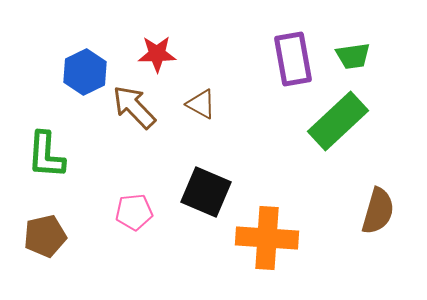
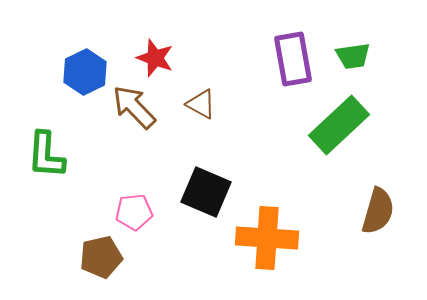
red star: moved 2 px left, 4 px down; rotated 21 degrees clockwise
green rectangle: moved 1 px right, 4 px down
brown pentagon: moved 56 px right, 21 px down
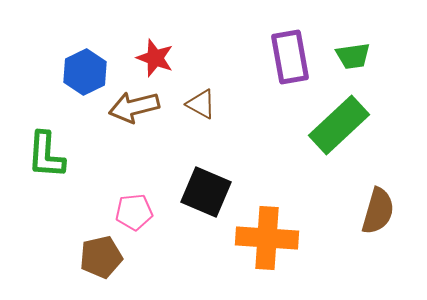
purple rectangle: moved 3 px left, 2 px up
brown arrow: rotated 60 degrees counterclockwise
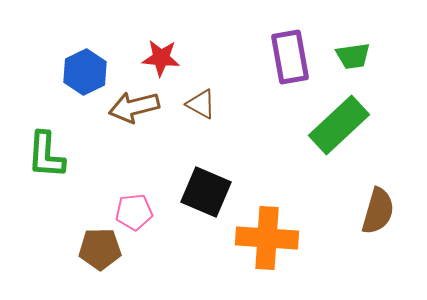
red star: moved 6 px right; rotated 15 degrees counterclockwise
brown pentagon: moved 1 px left, 8 px up; rotated 12 degrees clockwise
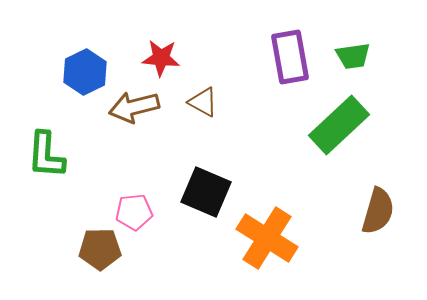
brown triangle: moved 2 px right, 2 px up
orange cross: rotated 28 degrees clockwise
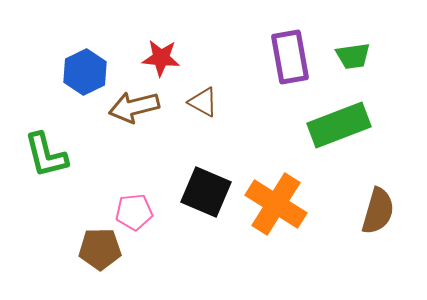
green rectangle: rotated 22 degrees clockwise
green L-shape: rotated 18 degrees counterclockwise
orange cross: moved 9 px right, 34 px up
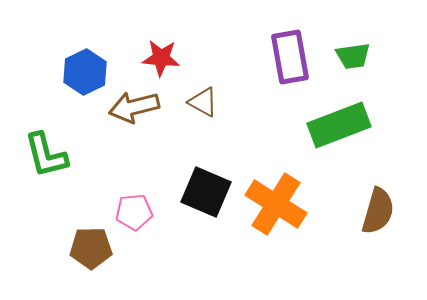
brown pentagon: moved 9 px left, 1 px up
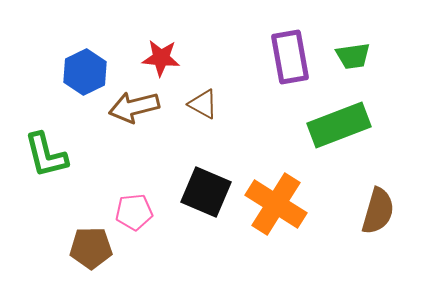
brown triangle: moved 2 px down
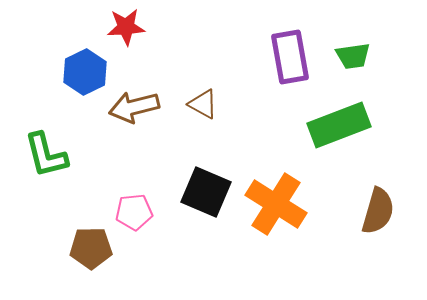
red star: moved 35 px left, 31 px up; rotated 9 degrees counterclockwise
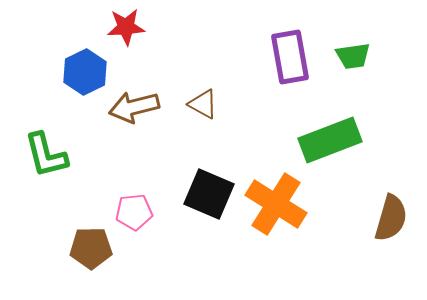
green rectangle: moved 9 px left, 15 px down
black square: moved 3 px right, 2 px down
brown semicircle: moved 13 px right, 7 px down
